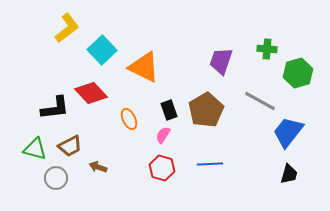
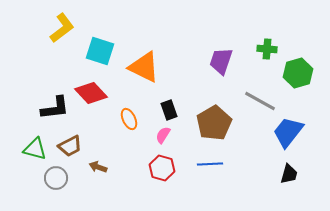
yellow L-shape: moved 5 px left
cyan square: moved 2 px left, 1 px down; rotated 28 degrees counterclockwise
brown pentagon: moved 8 px right, 13 px down
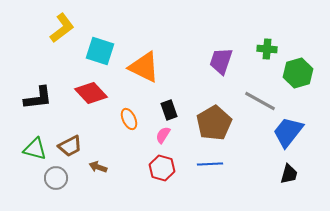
black L-shape: moved 17 px left, 10 px up
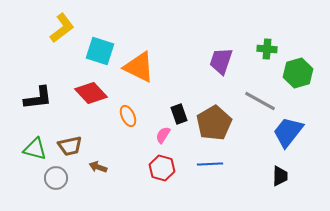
orange triangle: moved 5 px left
black rectangle: moved 10 px right, 4 px down
orange ellipse: moved 1 px left, 3 px up
brown trapezoid: rotated 15 degrees clockwise
black trapezoid: moved 9 px left, 2 px down; rotated 15 degrees counterclockwise
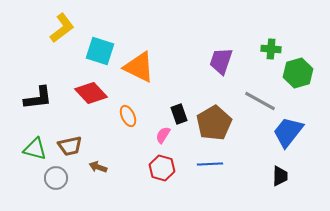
green cross: moved 4 px right
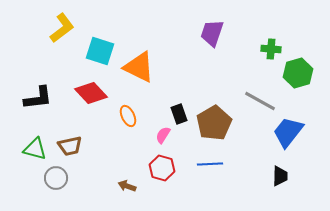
purple trapezoid: moved 9 px left, 28 px up
brown arrow: moved 29 px right, 19 px down
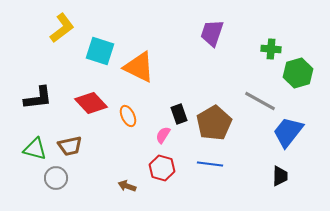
red diamond: moved 10 px down
blue line: rotated 10 degrees clockwise
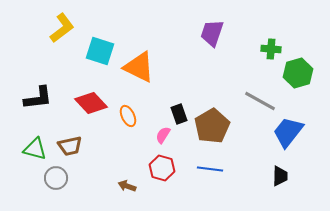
brown pentagon: moved 2 px left, 3 px down
blue line: moved 5 px down
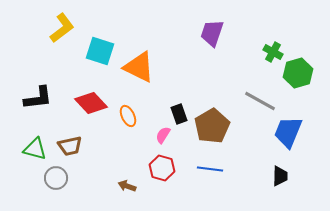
green cross: moved 2 px right, 3 px down; rotated 24 degrees clockwise
blue trapezoid: rotated 16 degrees counterclockwise
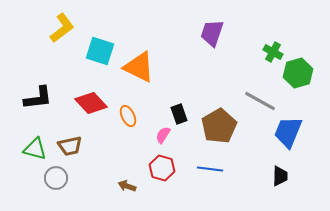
brown pentagon: moved 7 px right
